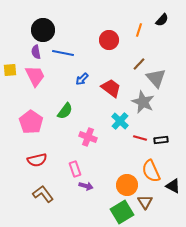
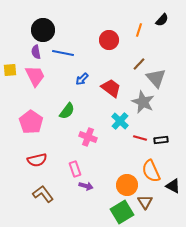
green semicircle: moved 2 px right
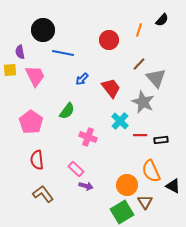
purple semicircle: moved 16 px left
red trapezoid: rotated 15 degrees clockwise
red line: moved 3 px up; rotated 16 degrees counterclockwise
red semicircle: rotated 96 degrees clockwise
pink rectangle: moved 1 px right; rotated 28 degrees counterclockwise
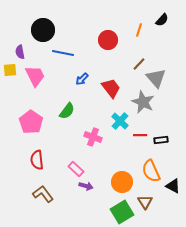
red circle: moved 1 px left
pink cross: moved 5 px right
orange circle: moved 5 px left, 3 px up
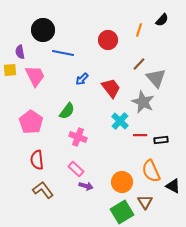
pink cross: moved 15 px left
brown L-shape: moved 4 px up
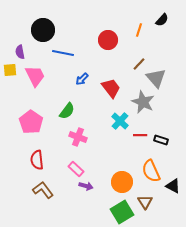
black rectangle: rotated 24 degrees clockwise
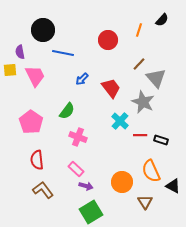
green square: moved 31 px left
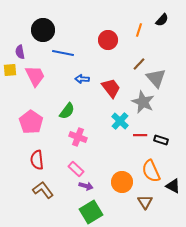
blue arrow: rotated 48 degrees clockwise
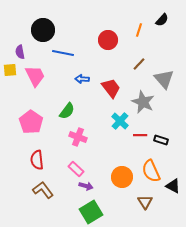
gray triangle: moved 8 px right, 1 px down
orange circle: moved 5 px up
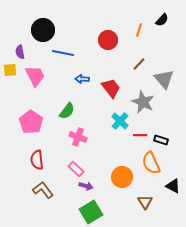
orange semicircle: moved 8 px up
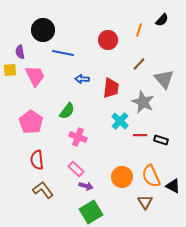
red trapezoid: rotated 45 degrees clockwise
orange semicircle: moved 13 px down
